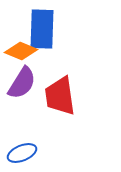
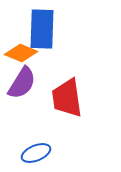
orange diamond: moved 2 px down
red trapezoid: moved 7 px right, 2 px down
blue ellipse: moved 14 px right
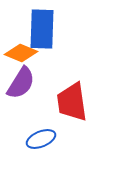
purple semicircle: moved 1 px left
red trapezoid: moved 5 px right, 4 px down
blue ellipse: moved 5 px right, 14 px up
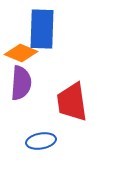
purple semicircle: rotated 28 degrees counterclockwise
blue ellipse: moved 2 px down; rotated 12 degrees clockwise
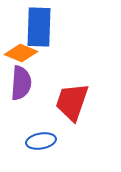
blue rectangle: moved 3 px left, 2 px up
red trapezoid: rotated 27 degrees clockwise
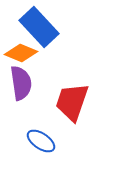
blue rectangle: rotated 45 degrees counterclockwise
purple semicircle: rotated 12 degrees counterclockwise
blue ellipse: rotated 44 degrees clockwise
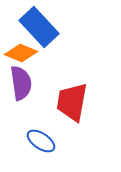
red trapezoid: rotated 9 degrees counterclockwise
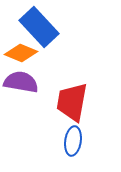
purple semicircle: moved 1 px up; rotated 72 degrees counterclockwise
blue ellipse: moved 32 px right; rotated 64 degrees clockwise
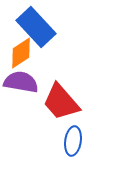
blue rectangle: moved 3 px left
orange diamond: rotated 56 degrees counterclockwise
red trapezoid: moved 11 px left; rotated 51 degrees counterclockwise
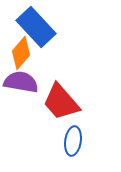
orange diamond: rotated 16 degrees counterclockwise
